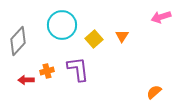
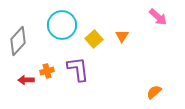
pink arrow: moved 3 px left; rotated 120 degrees counterclockwise
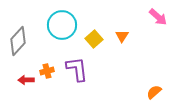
purple L-shape: moved 1 px left
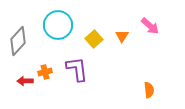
pink arrow: moved 8 px left, 9 px down
cyan circle: moved 4 px left
orange cross: moved 2 px left, 1 px down
red arrow: moved 1 px left, 1 px down
orange semicircle: moved 5 px left, 2 px up; rotated 126 degrees clockwise
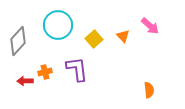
orange triangle: moved 1 px right; rotated 16 degrees counterclockwise
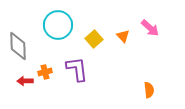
pink arrow: moved 2 px down
gray diamond: moved 5 px down; rotated 44 degrees counterclockwise
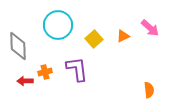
orange triangle: rotated 48 degrees clockwise
